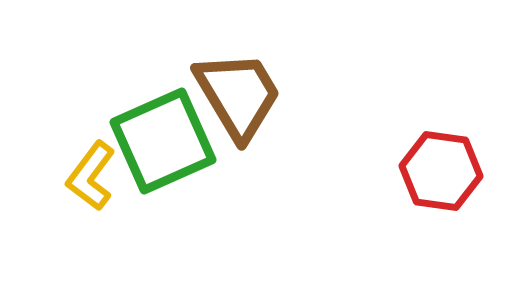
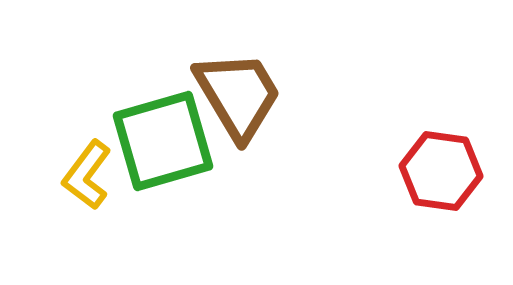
green square: rotated 8 degrees clockwise
yellow L-shape: moved 4 px left, 1 px up
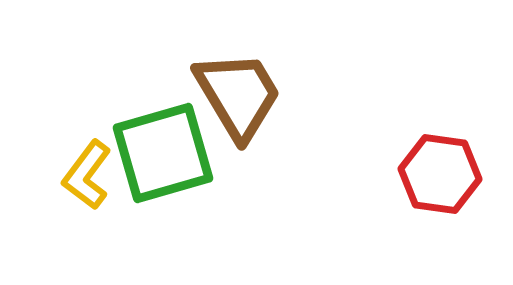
green square: moved 12 px down
red hexagon: moved 1 px left, 3 px down
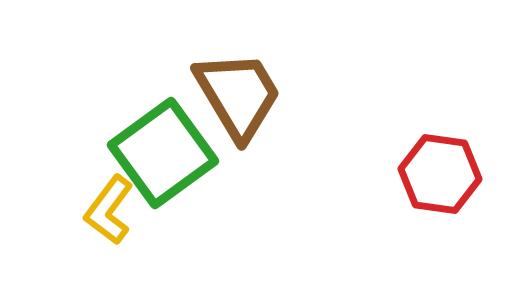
green square: rotated 20 degrees counterclockwise
yellow L-shape: moved 22 px right, 35 px down
